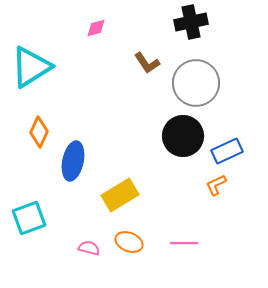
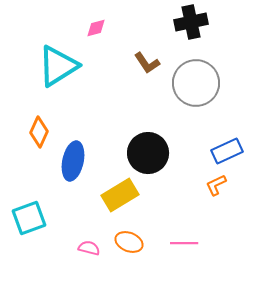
cyan triangle: moved 27 px right, 1 px up
black circle: moved 35 px left, 17 px down
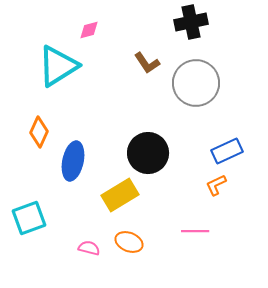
pink diamond: moved 7 px left, 2 px down
pink line: moved 11 px right, 12 px up
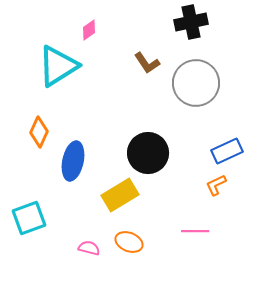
pink diamond: rotated 20 degrees counterclockwise
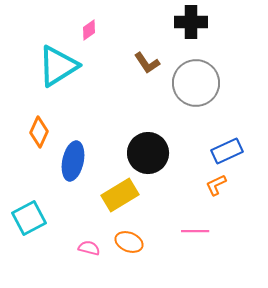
black cross: rotated 12 degrees clockwise
cyan square: rotated 8 degrees counterclockwise
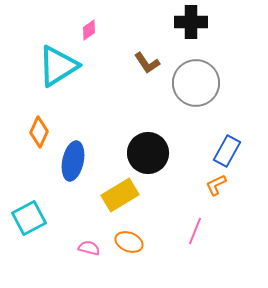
blue rectangle: rotated 36 degrees counterclockwise
pink line: rotated 68 degrees counterclockwise
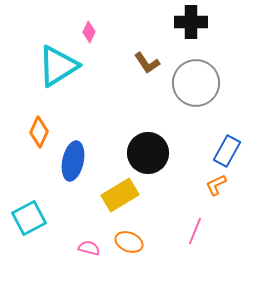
pink diamond: moved 2 px down; rotated 30 degrees counterclockwise
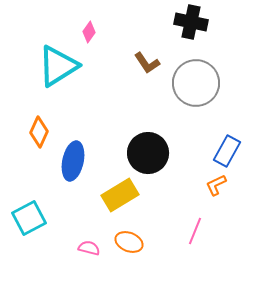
black cross: rotated 12 degrees clockwise
pink diamond: rotated 10 degrees clockwise
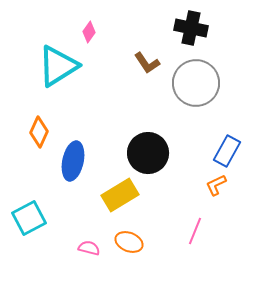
black cross: moved 6 px down
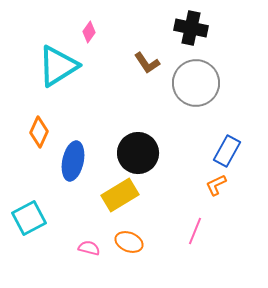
black circle: moved 10 px left
